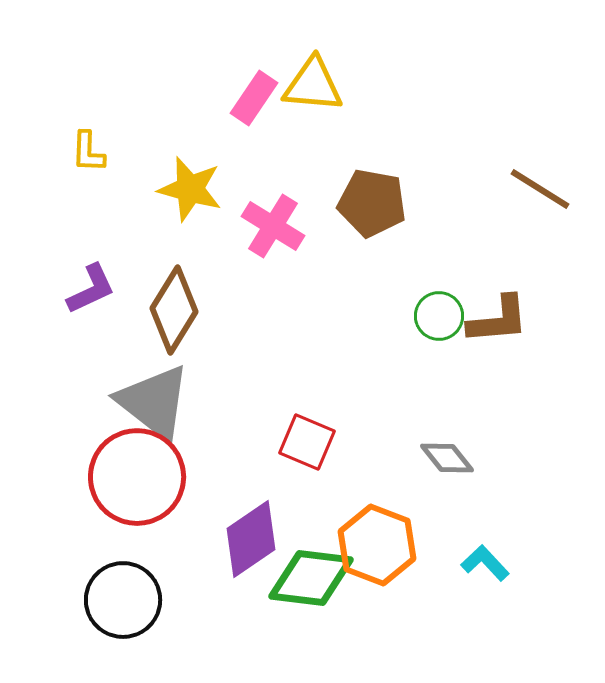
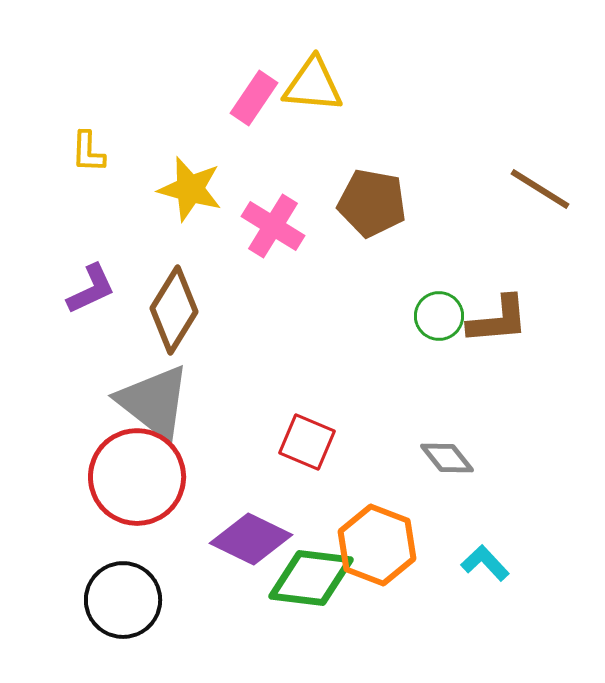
purple diamond: rotated 60 degrees clockwise
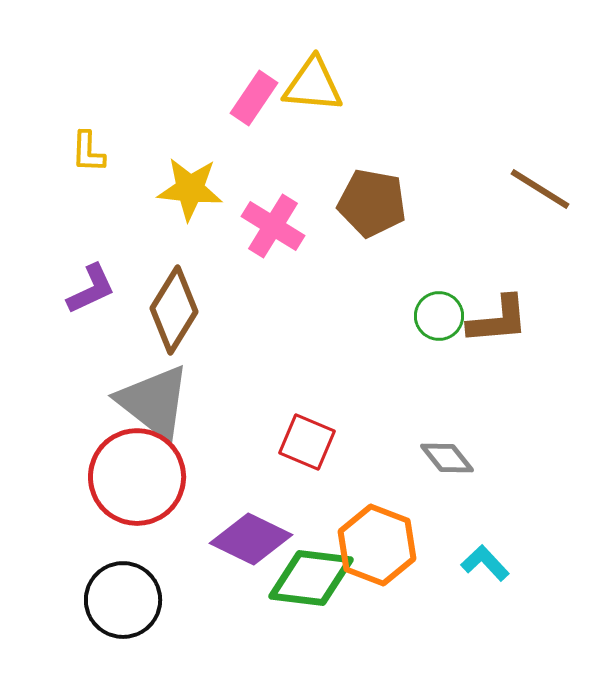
yellow star: rotated 10 degrees counterclockwise
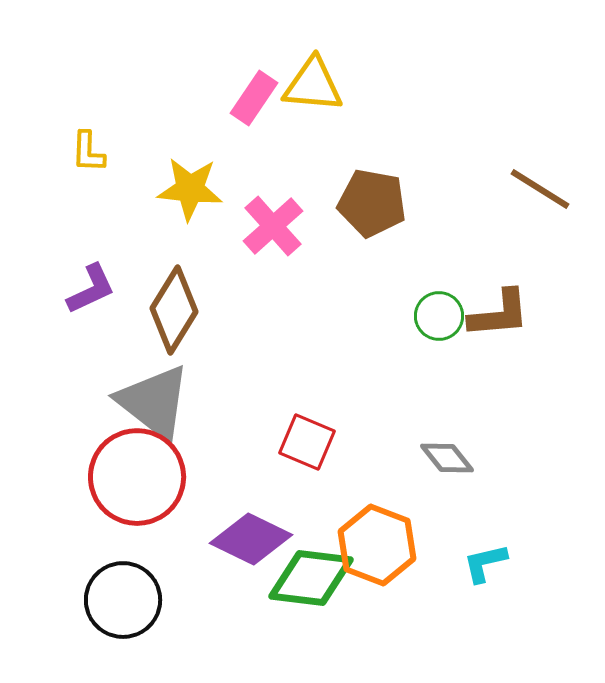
pink cross: rotated 16 degrees clockwise
brown L-shape: moved 1 px right, 6 px up
cyan L-shape: rotated 60 degrees counterclockwise
